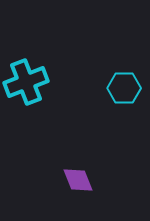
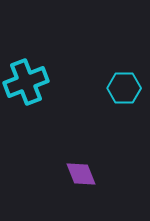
purple diamond: moved 3 px right, 6 px up
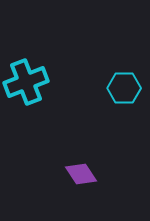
purple diamond: rotated 12 degrees counterclockwise
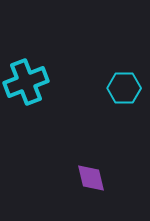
purple diamond: moved 10 px right, 4 px down; rotated 20 degrees clockwise
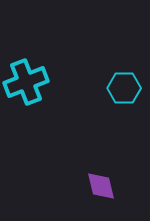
purple diamond: moved 10 px right, 8 px down
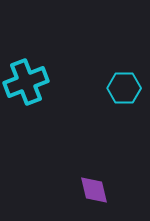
purple diamond: moved 7 px left, 4 px down
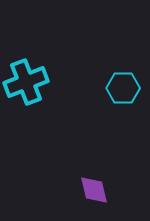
cyan hexagon: moved 1 px left
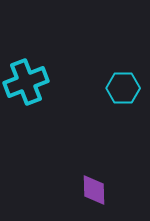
purple diamond: rotated 12 degrees clockwise
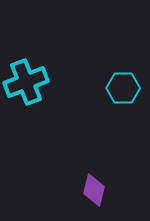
purple diamond: rotated 16 degrees clockwise
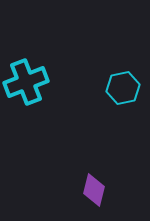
cyan hexagon: rotated 12 degrees counterclockwise
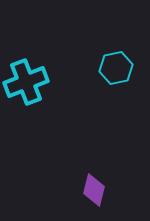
cyan hexagon: moved 7 px left, 20 px up
